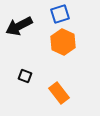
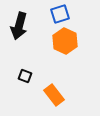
black arrow: rotated 48 degrees counterclockwise
orange hexagon: moved 2 px right, 1 px up
orange rectangle: moved 5 px left, 2 px down
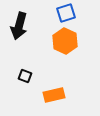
blue square: moved 6 px right, 1 px up
orange rectangle: rotated 65 degrees counterclockwise
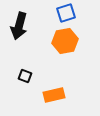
orange hexagon: rotated 25 degrees clockwise
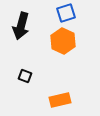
black arrow: moved 2 px right
orange hexagon: moved 2 px left; rotated 25 degrees counterclockwise
orange rectangle: moved 6 px right, 5 px down
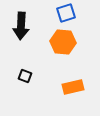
black arrow: rotated 12 degrees counterclockwise
orange hexagon: moved 1 px down; rotated 20 degrees counterclockwise
orange rectangle: moved 13 px right, 13 px up
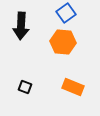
blue square: rotated 18 degrees counterclockwise
black square: moved 11 px down
orange rectangle: rotated 35 degrees clockwise
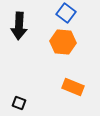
blue square: rotated 18 degrees counterclockwise
black arrow: moved 2 px left
black square: moved 6 px left, 16 px down
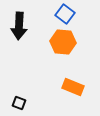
blue square: moved 1 px left, 1 px down
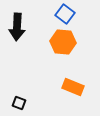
black arrow: moved 2 px left, 1 px down
